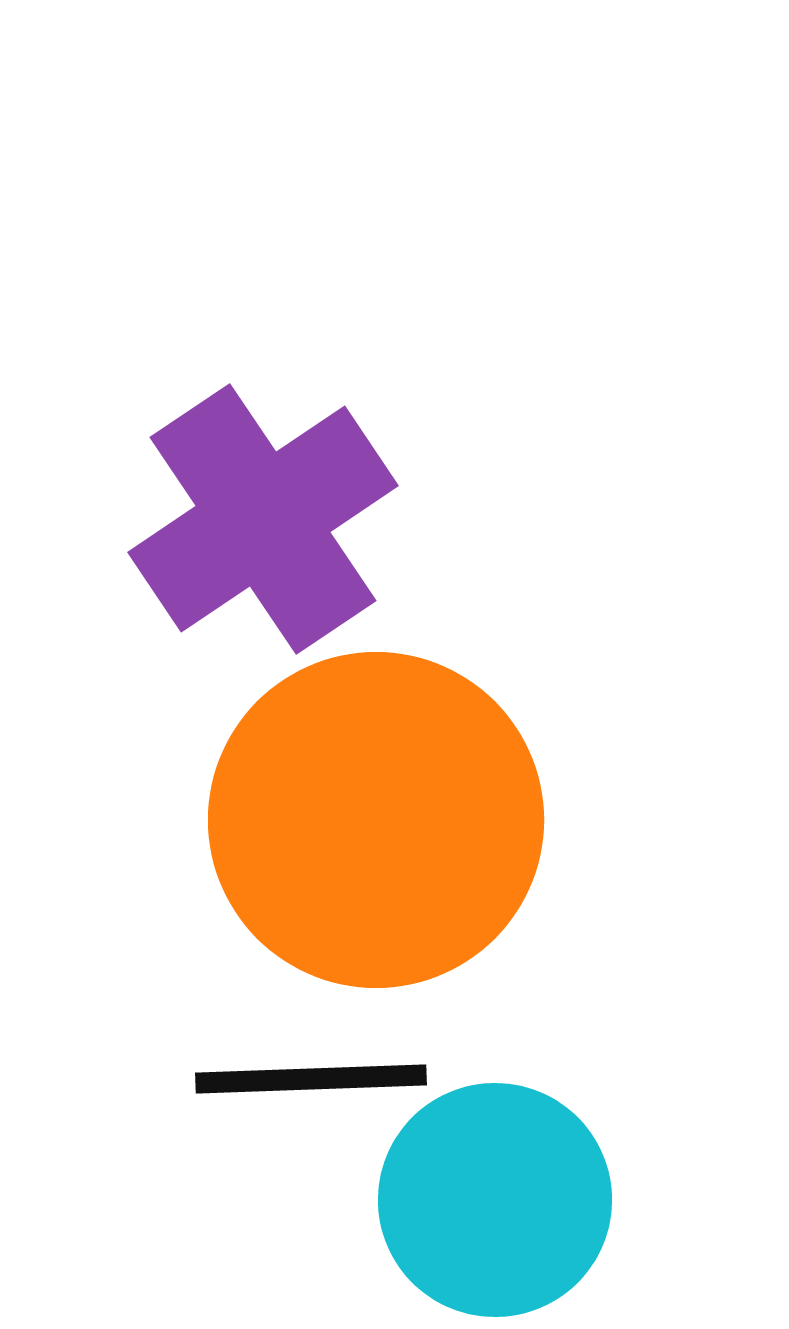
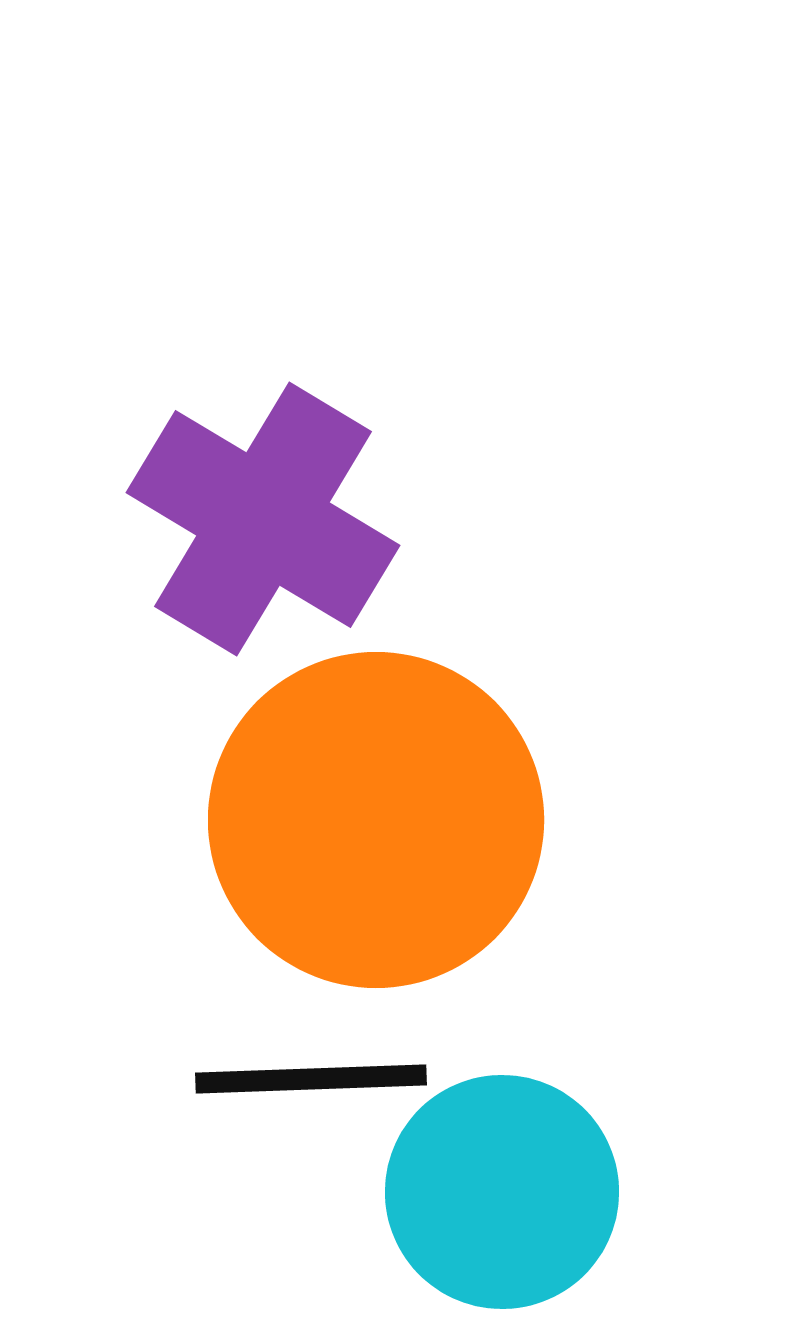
purple cross: rotated 25 degrees counterclockwise
cyan circle: moved 7 px right, 8 px up
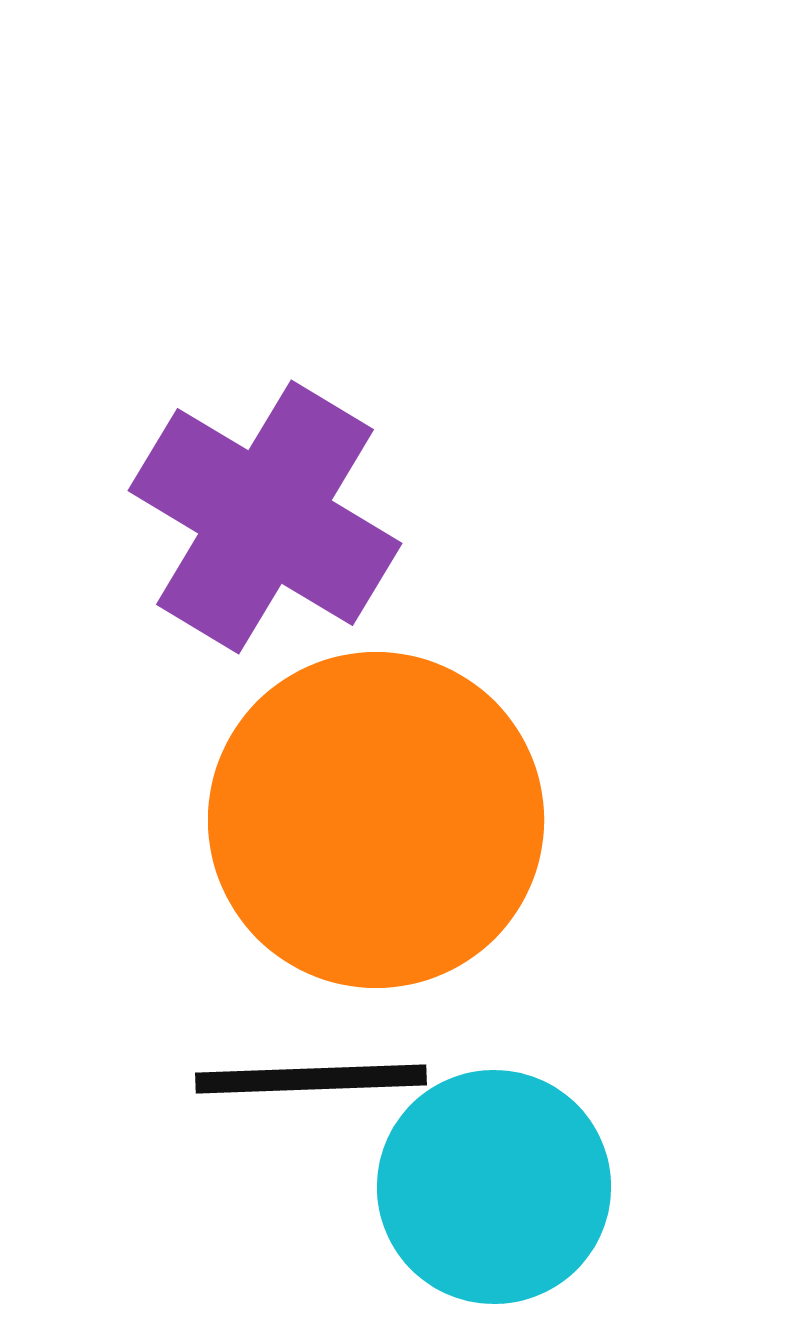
purple cross: moved 2 px right, 2 px up
cyan circle: moved 8 px left, 5 px up
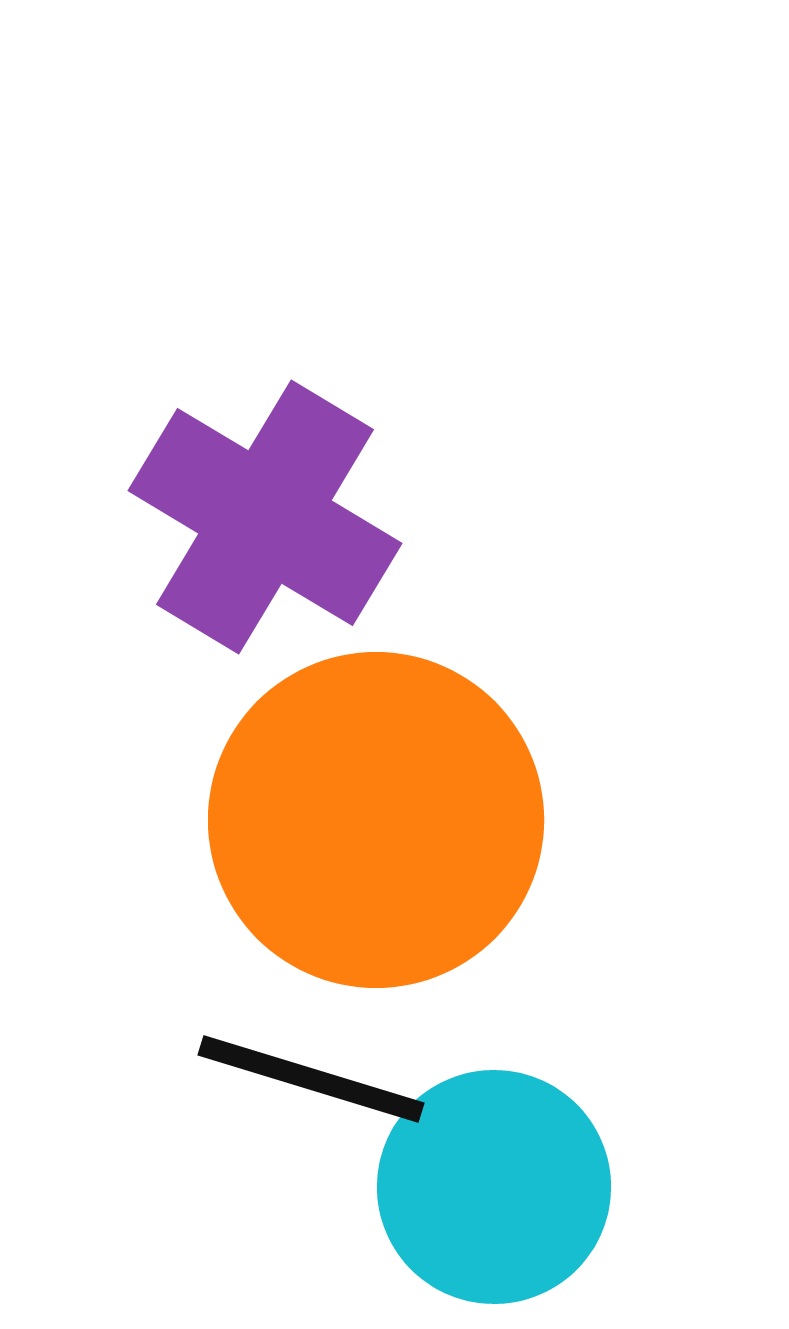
black line: rotated 19 degrees clockwise
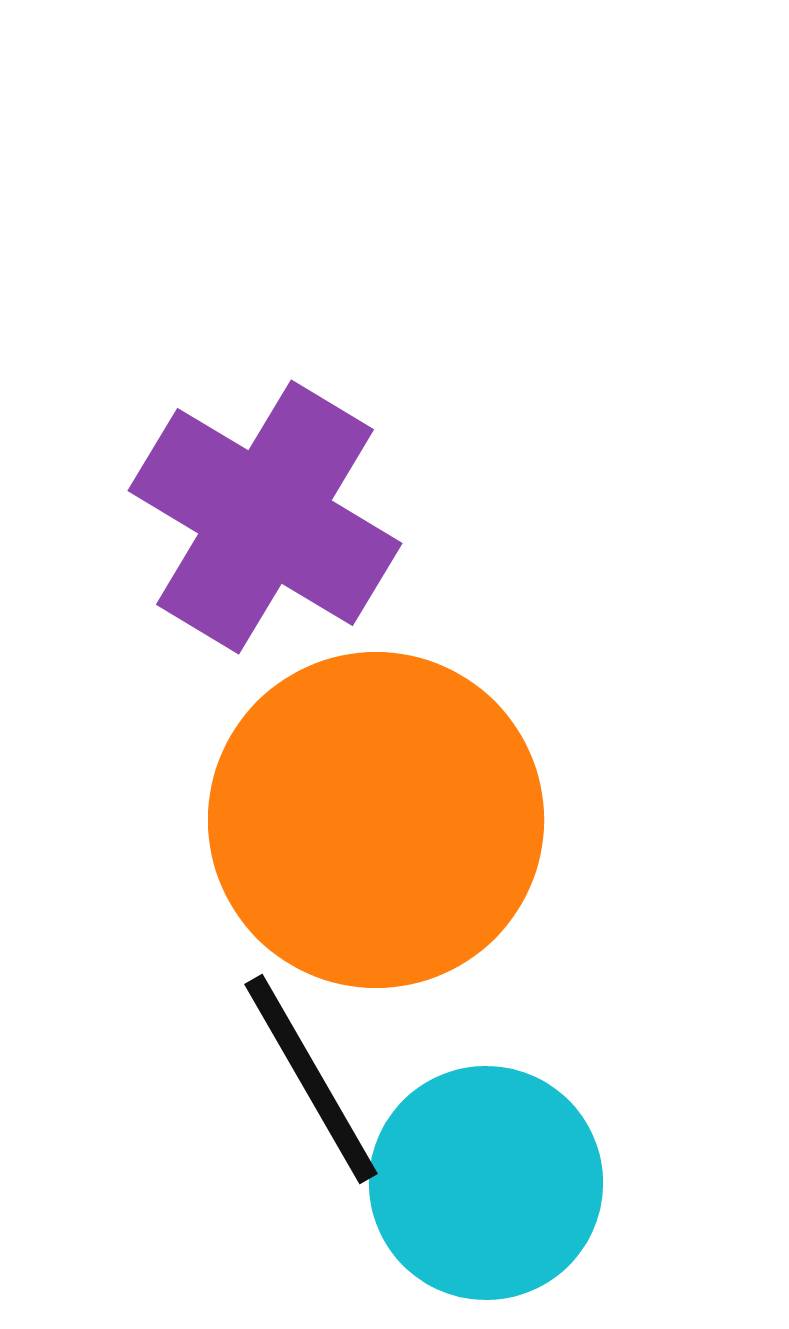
black line: rotated 43 degrees clockwise
cyan circle: moved 8 px left, 4 px up
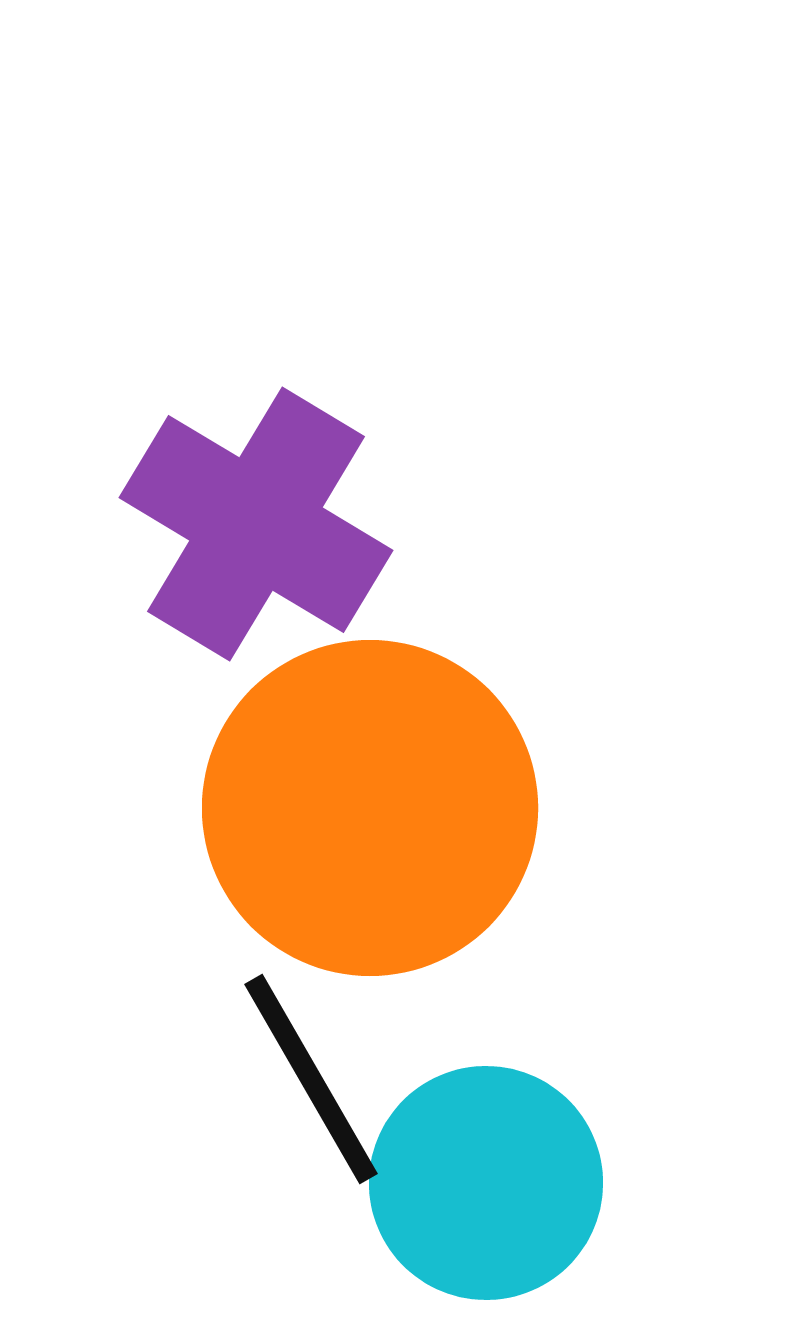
purple cross: moved 9 px left, 7 px down
orange circle: moved 6 px left, 12 px up
